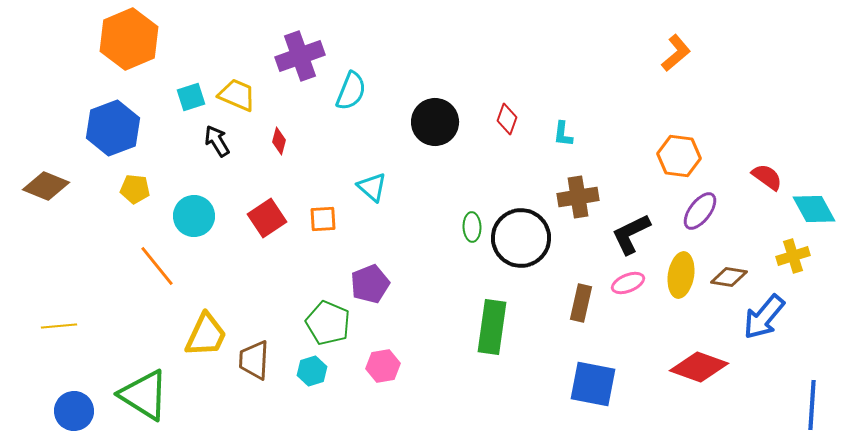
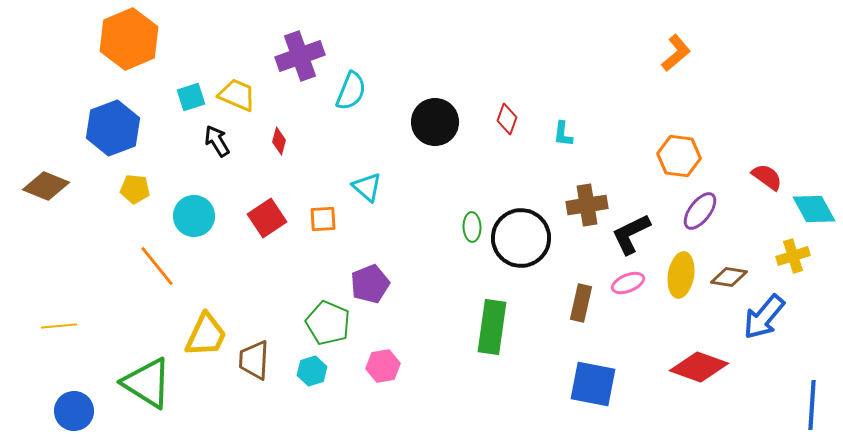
cyan triangle at (372, 187): moved 5 px left
brown cross at (578, 197): moved 9 px right, 8 px down
green triangle at (144, 395): moved 3 px right, 12 px up
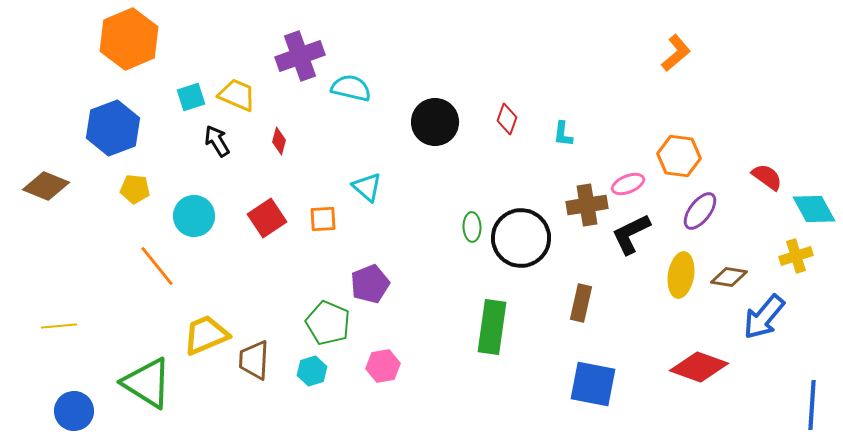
cyan semicircle at (351, 91): moved 3 px up; rotated 99 degrees counterclockwise
yellow cross at (793, 256): moved 3 px right
pink ellipse at (628, 283): moved 99 px up
yellow trapezoid at (206, 335): rotated 138 degrees counterclockwise
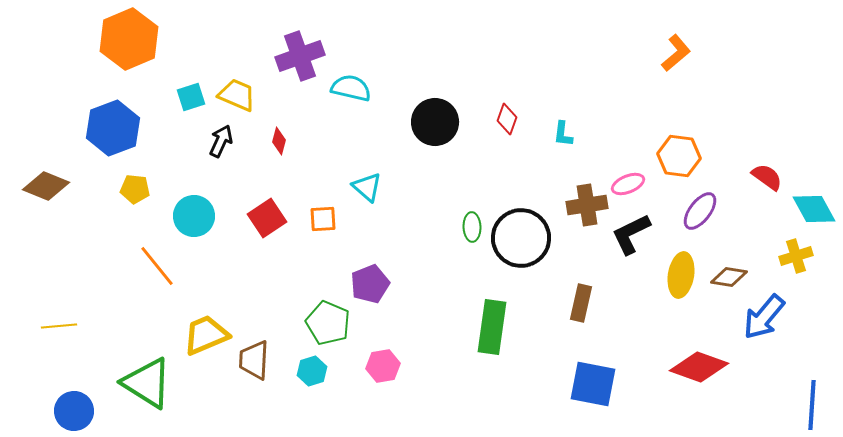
black arrow at (217, 141): moved 4 px right; rotated 56 degrees clockwise
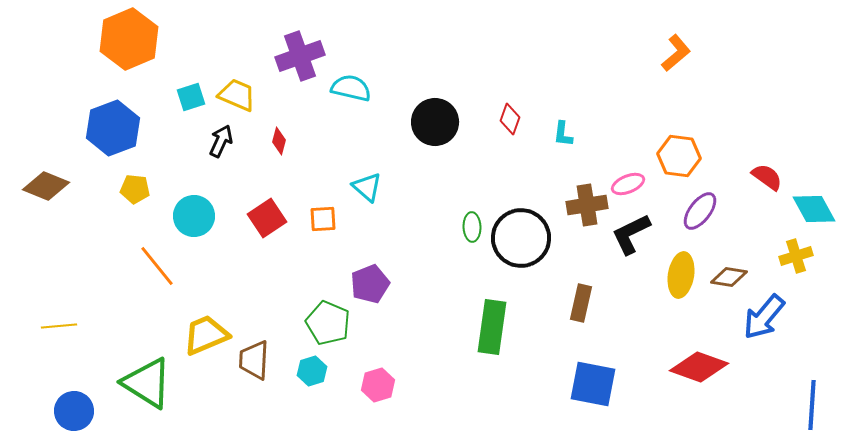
red diamond at (507, 119): moved 3 px right
pink hexagon at (383, 366): moved 5 px left, 19 px down; rotated 8 degrees counterclockwise
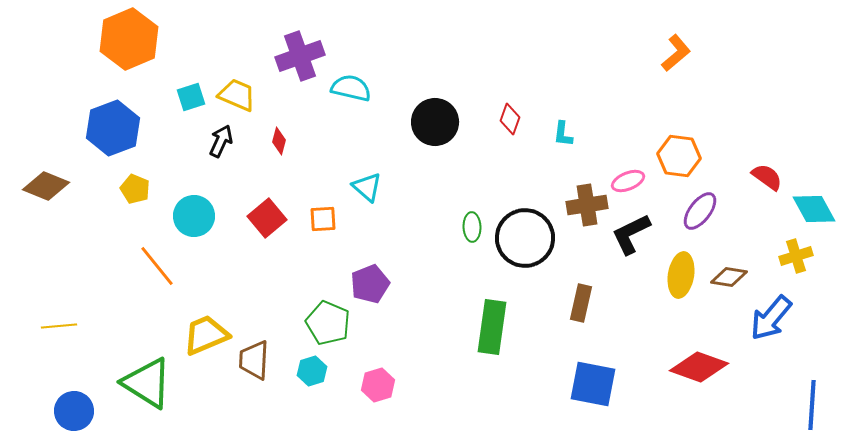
pink ellipse at (628, 184): moved 3 px up
yellow pentagon at (135, 189): rotated 16 degrees clockwise
red square at (267, 218): rotated 6 degrees counterclockwise
black circle at (521, 238): moved 4 px right
blue arrow at (764, 317): moved 7 px right, 1 px down
